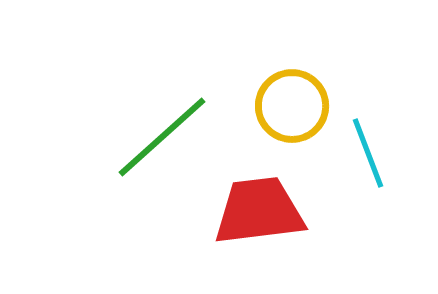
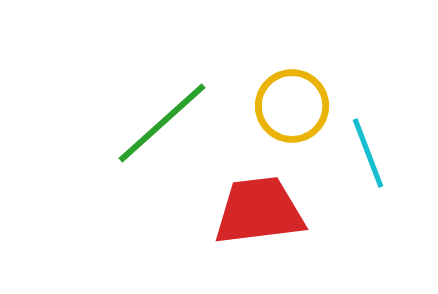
green line: moved 14 px up
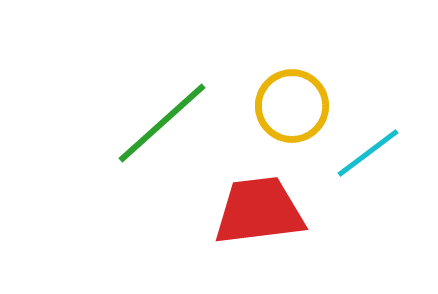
cyan line: rotated 74 degrees clockwise
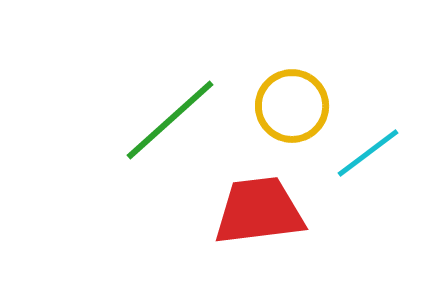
green line: moved 8 px right, 3 px up
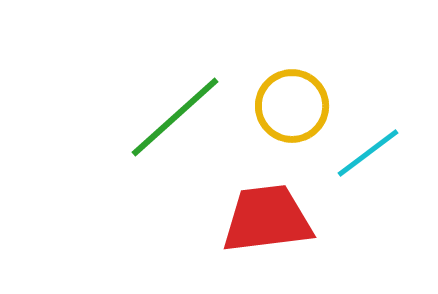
green line: moved 5 px right, 3 px up
red trapezoid: moved 8 px right, 8 px down
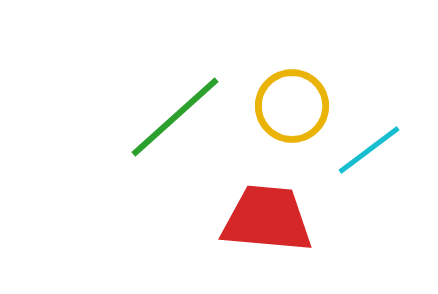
cyan line: moved 1 px right, 3 px up
red trapezoid: rotated 12 degrees clockwise
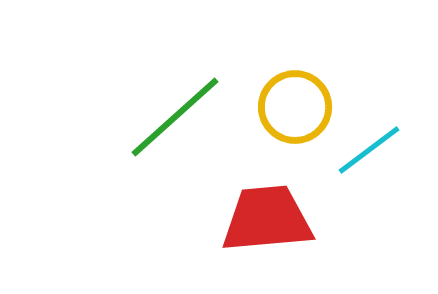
yellow circle: moved 3 px right, 1 px down
red trapezoid: rotated 10 degrees counterclockwise
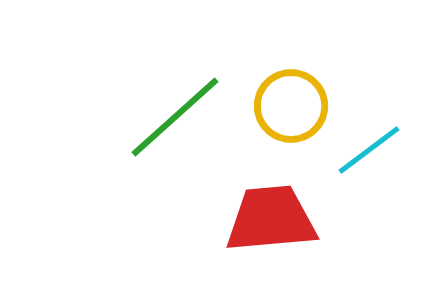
yellow circle: moved 4 px left, 1 px up
red trapezoid: moved 4 px right
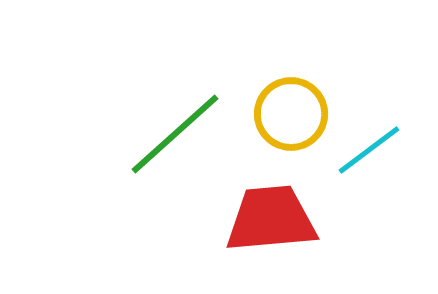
yellow circle: moved 8 px down
green line: moved 17 px down
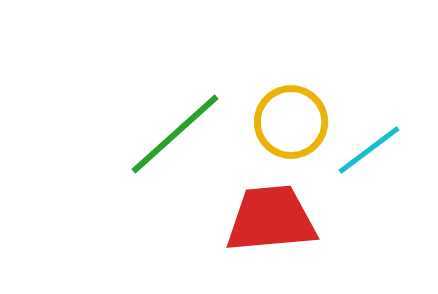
yellow circle: moved 8 px down
